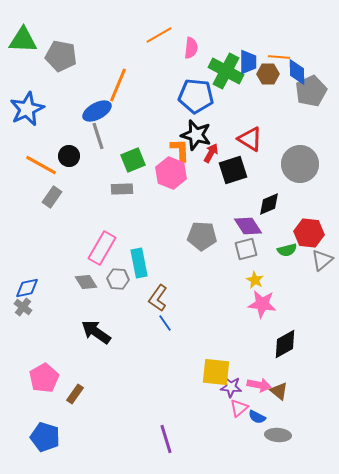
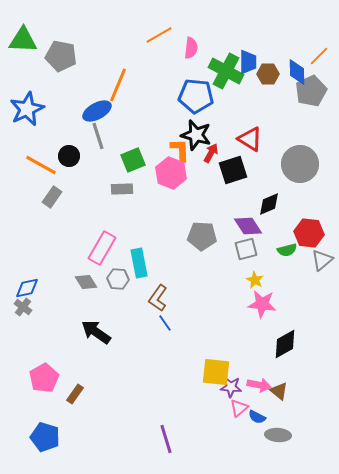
orange line at (279, 57): moved 40 px right, 1 px up; rotated 50 degrees counterclockwise
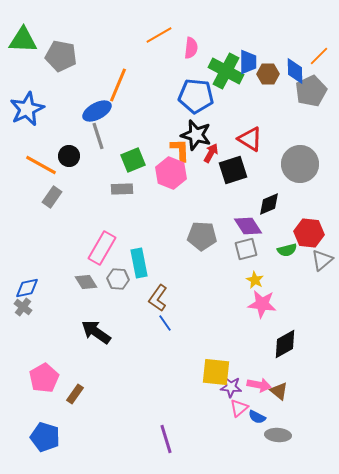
blue diamond at (297, 72): moved 2 px left, 1 px up
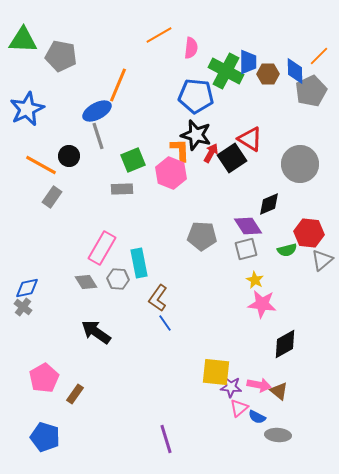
black square at (233, 170): moved 1 px left, 12 px up; rotated 16 degrees counterclockwise
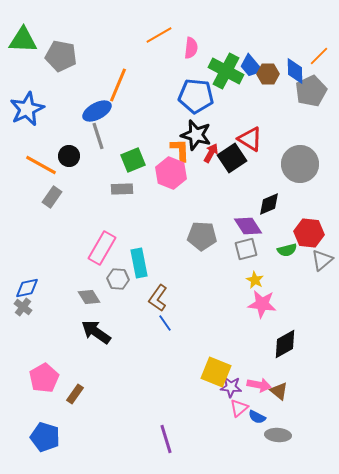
blue trapezoid at (248, 62): moved 3 px right, 4 px down; rotated 140 degrees clockwise
gray diamond at (86, 282): moved 3 px right, 15 px down
yellow square at (216, 372): rotated 16 degrees clockwise
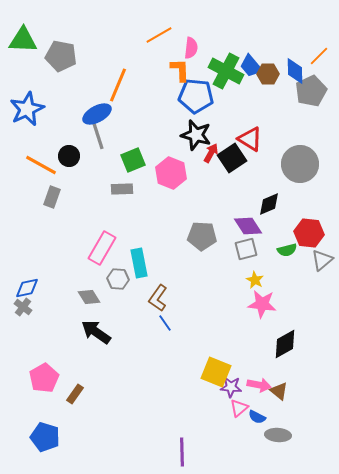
blue ellipse at (97, 111): moved 3 px down
orange L-shape at (180, 150): moved 80 px up
gray rectangle at (52, 197): rotated 15 degrees counterclockwise
purple line at (166, 439): moved 16 px right, 13 px down; rotated 16 degrees clockwise
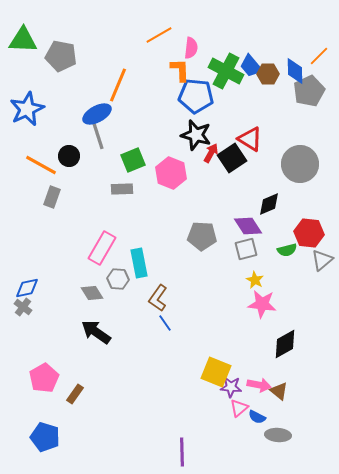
gray pentagon at (311, 91): moved 2 px left
gray diamond at (89, 297): moved 3 px right, 4 px up
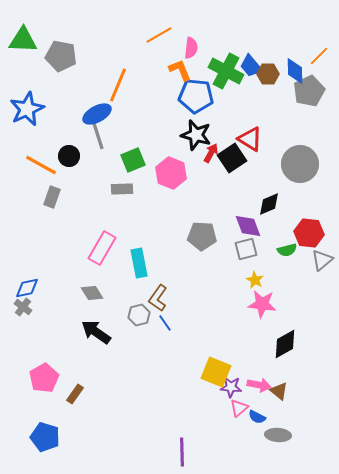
orange L-shape at (180, 70): rotated 20 degrees counterclockwise
purple diamond at (248, 226): rotated 12 degrees clockwise
gray hexagon at (118, 279): moved 21 px right, 36 px down; rotated 20 degrees counterclockwise
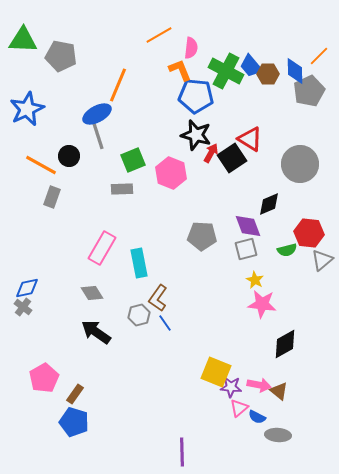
blue pentagon at (45, 437): moved 29 px right, 15 px up
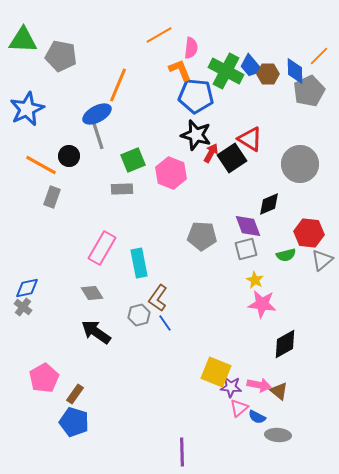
green semicircle at (287, 250): moved 1 px left, 5 px down
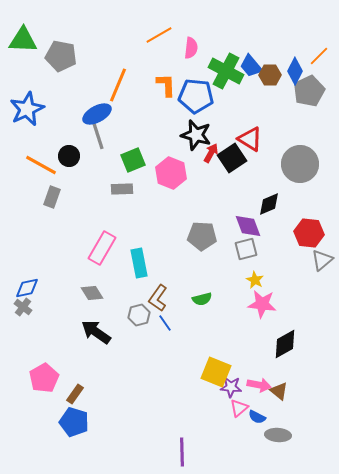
orange L-shape at (180, 70): moved 14 px left, 15 px down; rotated 20 degrees clockwise
blue diamond at (295, 71): rotated 28 degrees clockwise
brown hexagon at (268, 74): moved 2 px right, 1 px down
green semicircle at (286, 255): moved 84 px left, 44 px down
